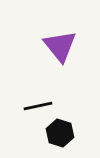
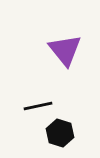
purple triangle: moved 5 px right, 4 px down
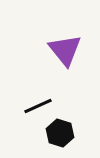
black line: rotated 12 degrees counterclockwise
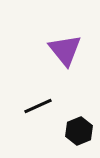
black hexagon: moved 19 px right, 2 px up; rotated 20 degrees clockwise
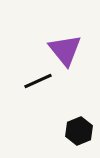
black line: moved 25 px up
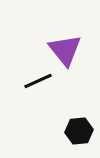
black hexagon: rotated 16 degrees clockwise
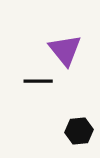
black line: rotated 24 degrees clockwise
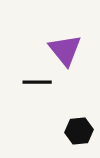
black line: moved 1 px left, 1 px down
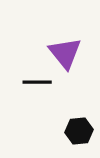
purple triangle: moved 3 px down
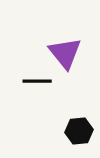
black line: moved 1 px up
